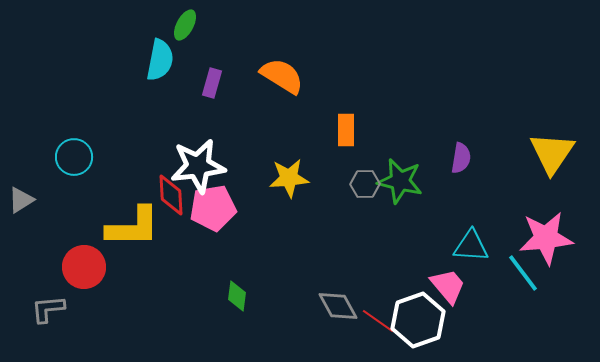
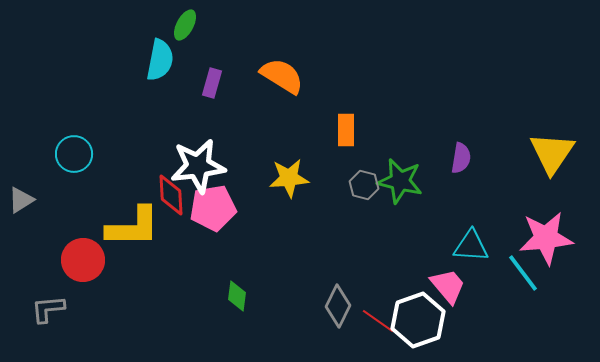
cyan circle: moved 3 px up
gray hexagon: moved 1 px left, 1 px down; rotated 16 degrees clockwise
red circle: moved 1 px left, 7 px up
gray diamond: rotated 54 degrees clockwise
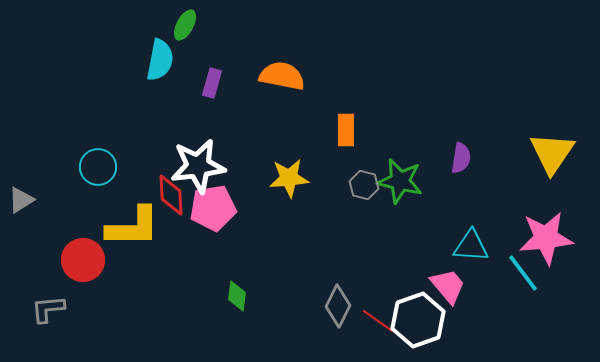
orange semicircle: rotated 21 degrees counterclockwise
cyan circle: moved 24 px right, 13 px down
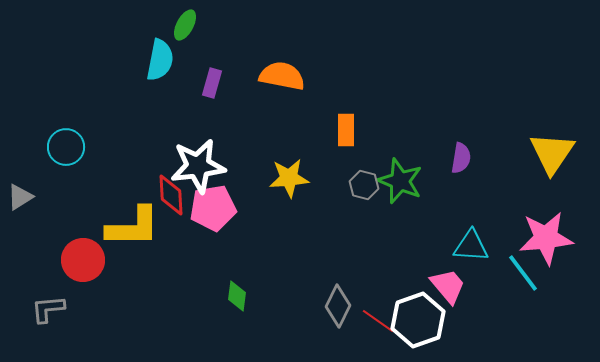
cyan circle: moved 32 px left, 20 px up
green star: rotated 9 degrees clockwise
gray triangle: moved 1 px left, 3 px up
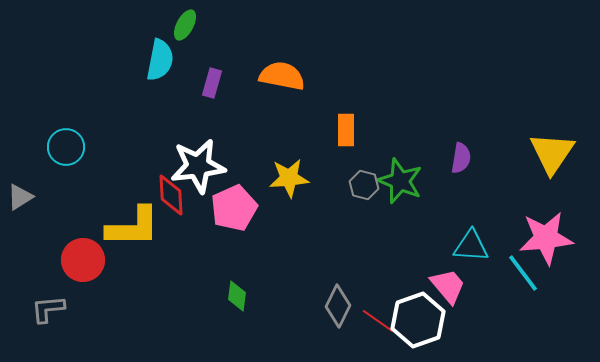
pink pentagon: moved 21 px right; rotated 15 degrees counterclockwise
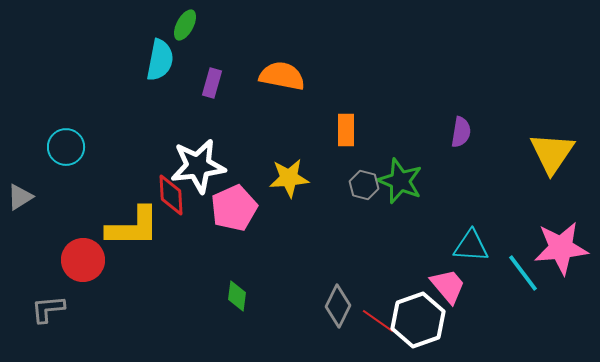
purple semicircle: moved 26 px up
pink star: moved 15 px right, 10 px down
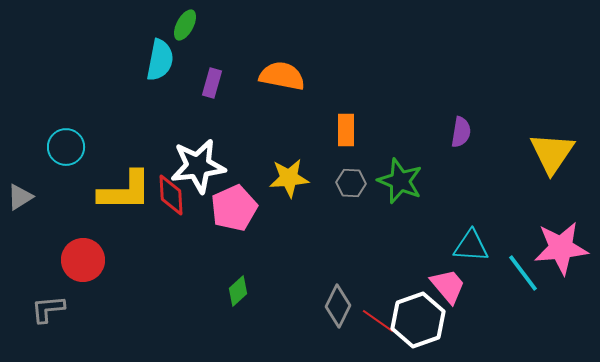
gray hexagon: moved 13 px left, 2 px up; rotated 12 degrees counterclockwise
yellow L-shape: moved 8 px left, 36 px up
green diamond: moved 1 px right, 5 px up; rotated 40 degrees clockwise
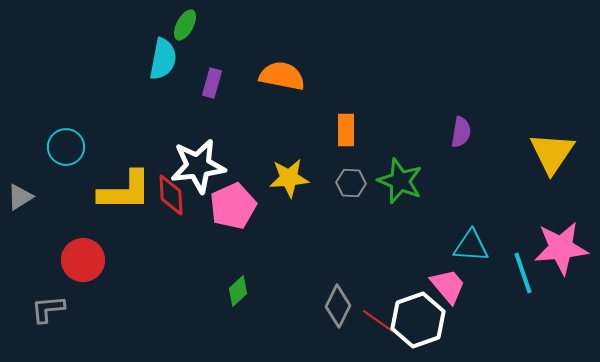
cyan semicircle: moved 3 px right, 1 px up
pink pentagon: moved 1 px left, 2 px up
cyan line: rotated 18 degrees clockwise
